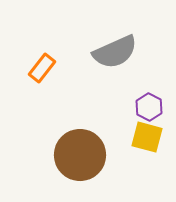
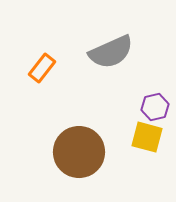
gray semicircle: moved 4 px left
purple hexagon: moved 6 px right; rotated 20 degrees clockwise
brown circle: moved 1 px left, 3 px up
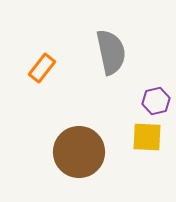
gray semicircle: rotated 78 degrees counterclockwise
purple hexagon: moved 1 px right, 6 px up
yellow square: rotated 12 degrees counterclockwise
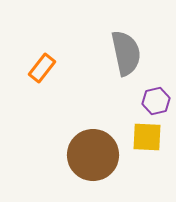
gray semicircle: moved 15 px right, 1 px down
brown circle: moved 14 px right, 3 px down
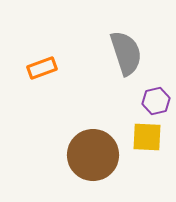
gray semicircle: rotated 6 degrees counterclockwise
orange rectangle: rotated 32 degrees clockwise
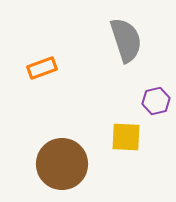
gray semicircle: moved 13 px up
yellow square: moved 21 px left
brown circle: moved 31 px left, 9 px down
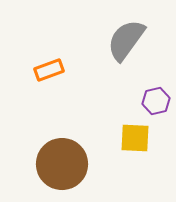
gray semicircle: rotated 126 degrees counterclockwise
orange rectangle: moved 7 px right, 2 px down
yellow square: moved 9 px right, 1 px down
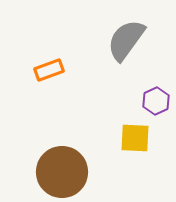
purple hexagon: rotated 12 degrees counterclockwise
brown circle: moved 8 px down
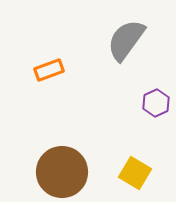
purple hexagon: moved 2 px down
yellow square: moved 35 px down; rotated 28 degrees clockwise
